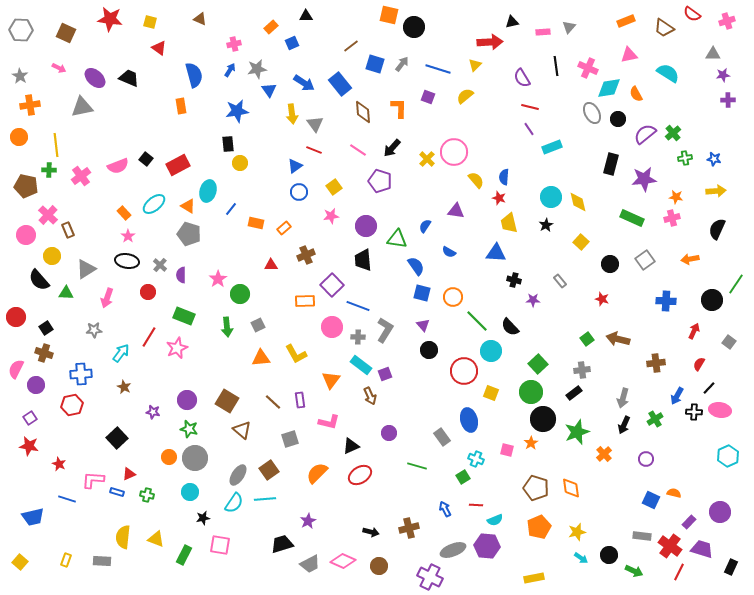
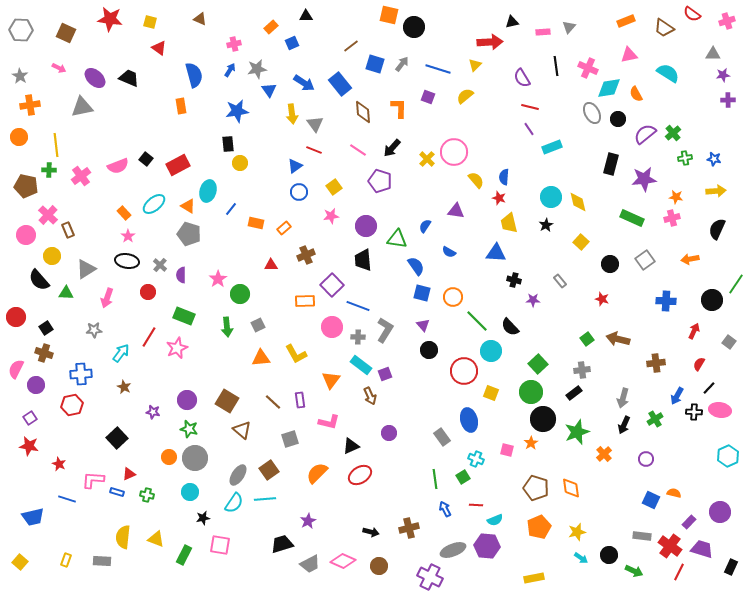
green line at (417, 466): moved 18 px right, 13 px down; rotated 66 degrees clockwise
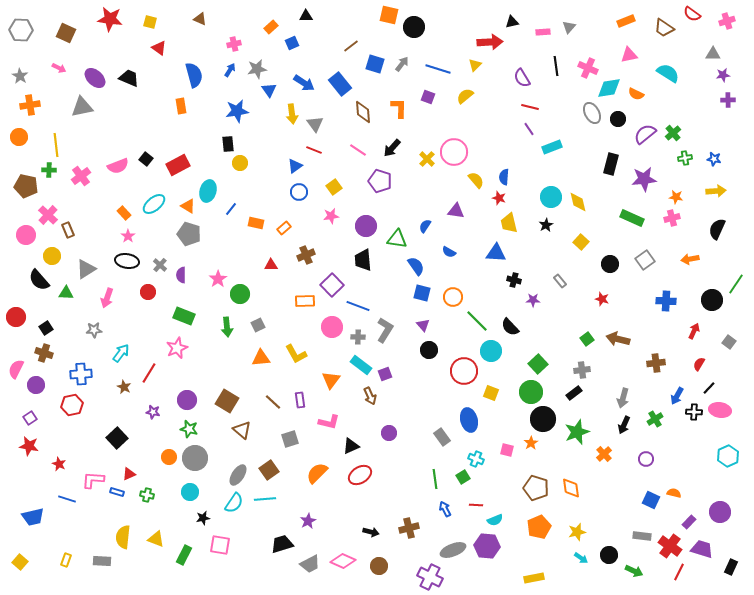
orange semicircle at (636, 94): rotated 35 degrees counterclockwise
red line at (149, 337): moved 36 px down
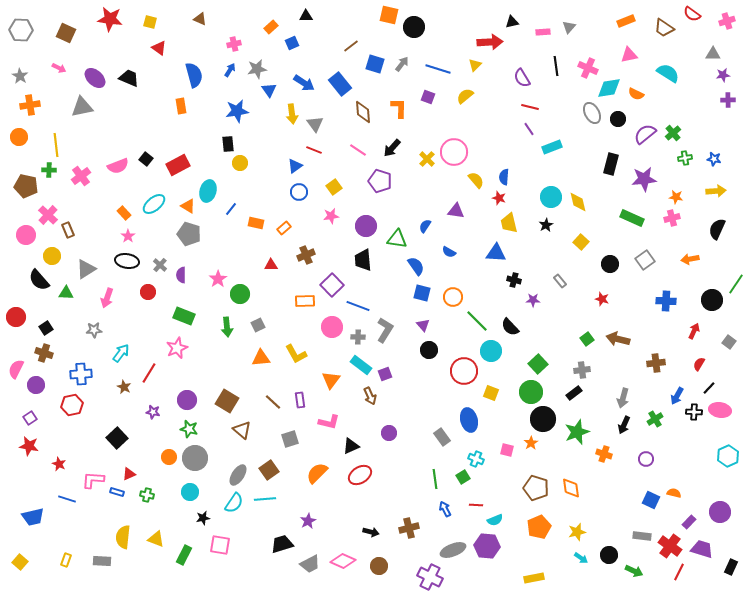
orange cross at (604, 454): rotated 28 degrees counterclockwise
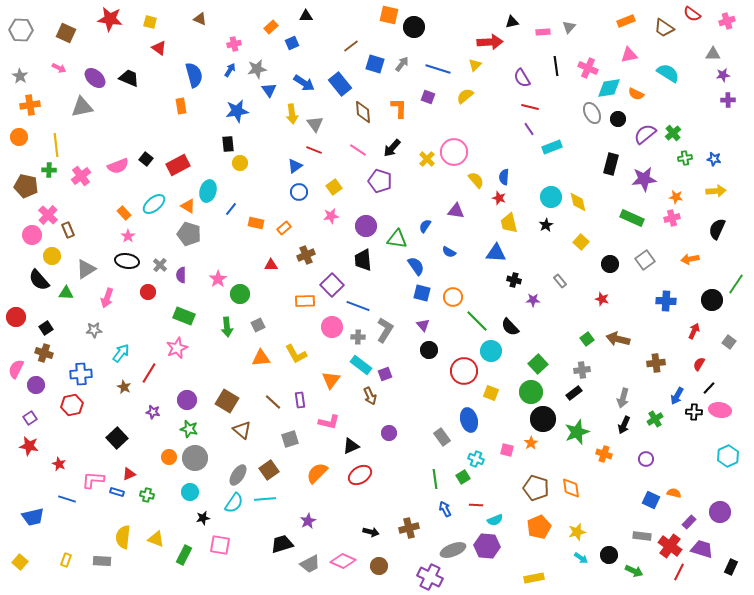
pink circle at (26, 235): moved 6 px right
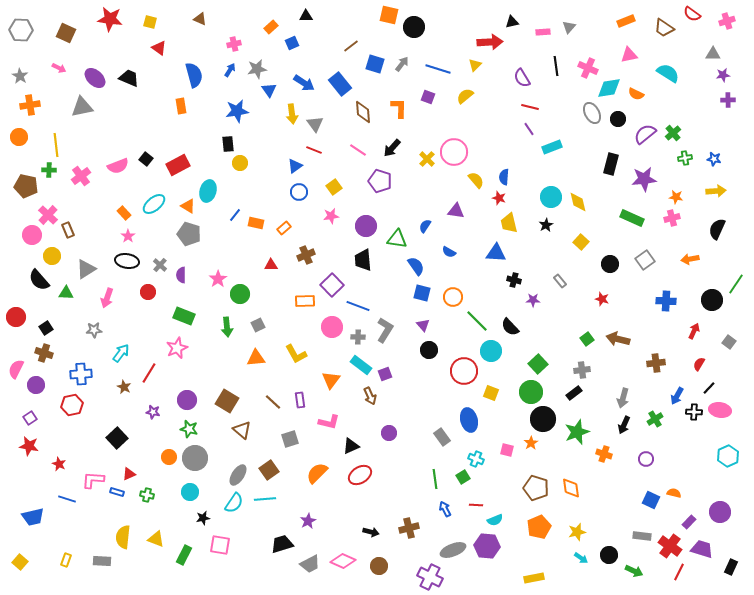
blue line at (231, 209): moved 4 px right, 6 px down
orange triangle at (261, 358): moved 5 px left
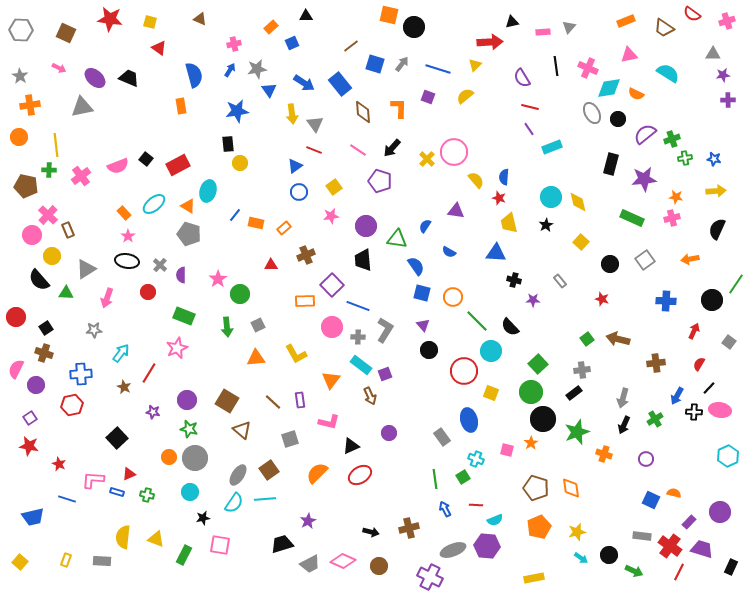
green cross at (673, 133): moved 1 px left, 6 px down; rotated 21 degrees clockwise
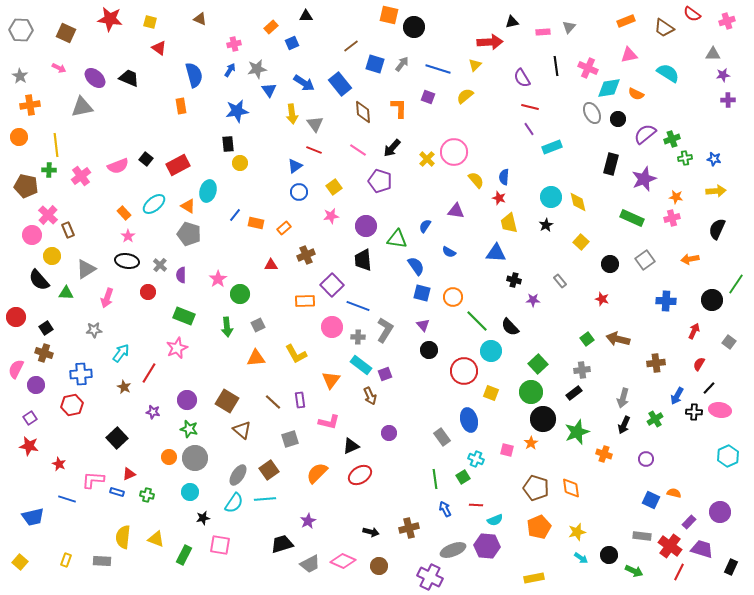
purple star at (644, 179): rotated 15 degrees counterclockwise
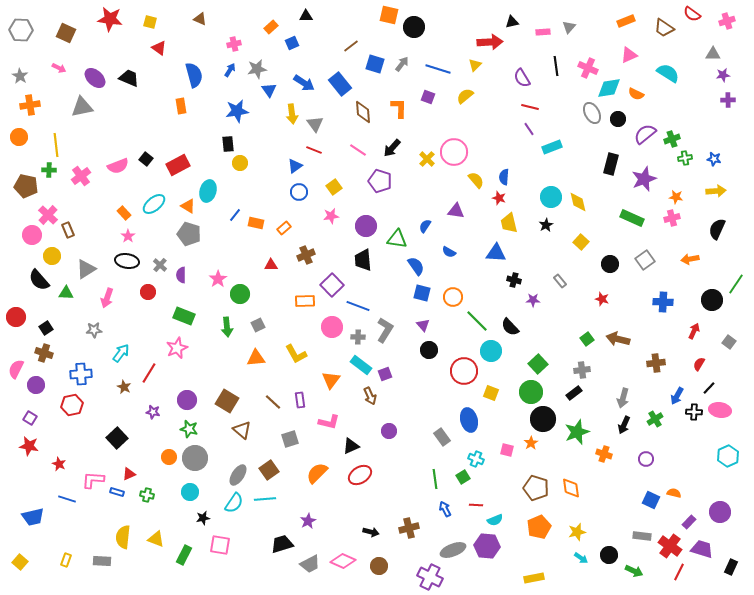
pink triangle at (629, 55): rotated 12 degrees counterclockwise
blue cross at (666, 301): moved 3 px left, 1 px down
purple square at (30, 418): rotated 24 degrees counterclockwise
purple circle at (389, 433): moved 2 px up
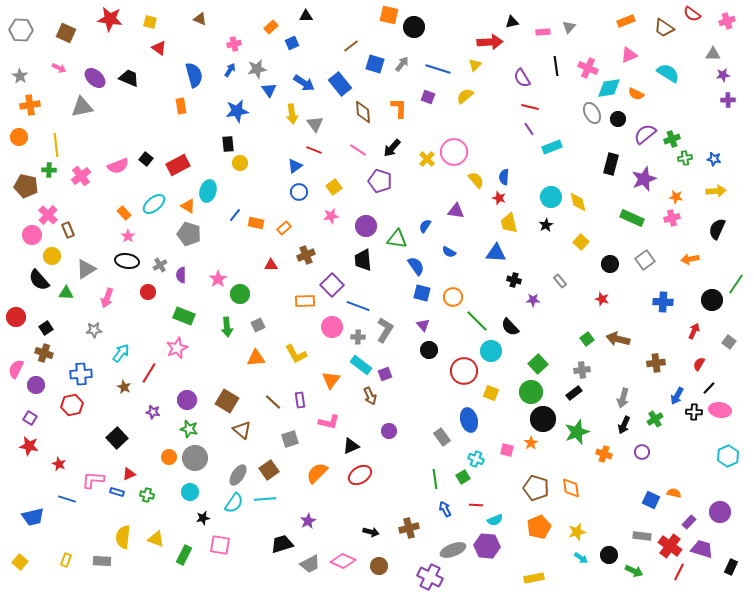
gray cross at (160, 265): rotated 16 degrees clockwise
purple circle at (646, 459): moved 4 px left, 7 px up
